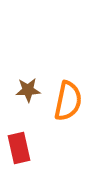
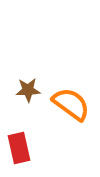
orange semicircle: moved 3 px right, 3 px down; rotated 66 degrees counterclockwise
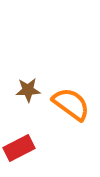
red rectangle: rotated 76 degrees clockwise
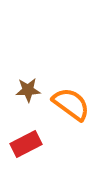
red rectangle: moved 7 px right, 4 px up
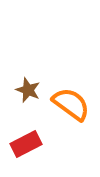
brown star: rotated 25 degrees clockwise
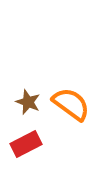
brown star: moved 12 px down
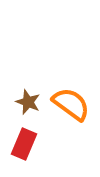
red rectangle: moved 2 px left; rotated 40 degrees counterclockwise
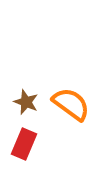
brown star: moved 2 px left
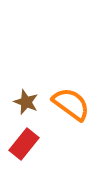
red rectangle: rotated 16 degrees clockwise
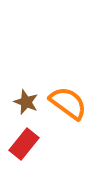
orange semicircle: moved 3 px left, 1 px up
